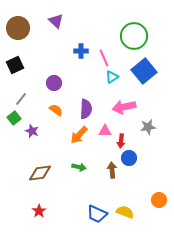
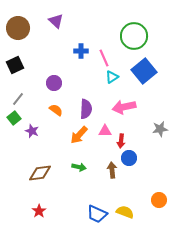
gray line: moved 3 px left
gray star: moved 12 px right, 2 px down
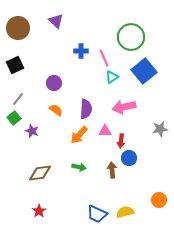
green circle: moved 3 px left, 1 px down
yellow semicircle: rotated 36 degrees counterclockwise
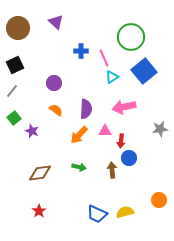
purple triangle: moved 1 px down
gray line: moved 6 px left, 8 px up
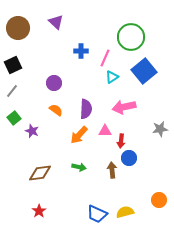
pink line: moved 1 px right; rotated 48 degrees clockwise
black square: moved 2 px left
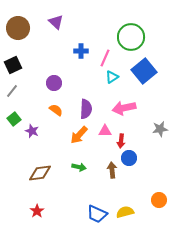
pink arrow: moved 1 px down
green square: moved 1 px down
red star: moved 2 px left
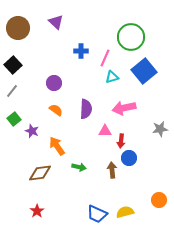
black square: rotated 18 degrees counterclockwise
cyan triangle: rotated 16 degrees clockwise
orange arrow: moved 22 px left, 11 px down; rotated 102 degrees clockwise
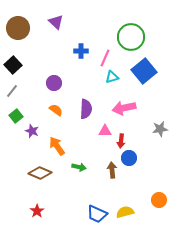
green square: moved 2 px right, 3 px up
brown diamond: rotated 30 degrees clockwise
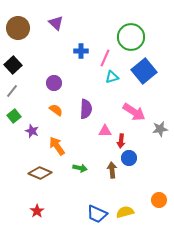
purple triangle: moved 1 px down
pink arrow: moved 10 px right, 4 px down; rotated 135 degrees counterclockwise
green square: moved 2 px left
green arrow: moved 1 px right, 1 px down
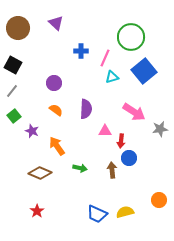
black square: rotated 18 degrees counterclockwise
